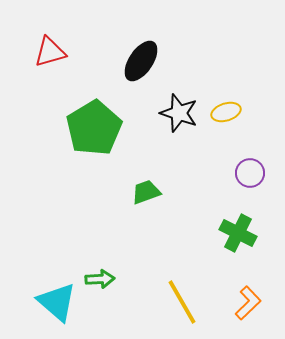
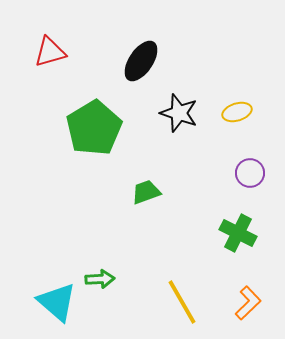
yellow ellipse: moved 11 px right
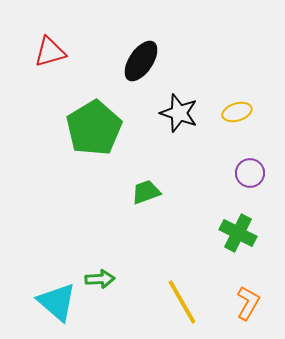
orange L-shape: rotated 16 degrees counterclockwise
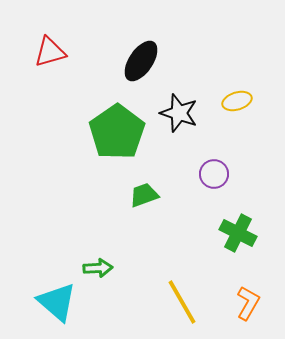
yellow ellipse: moved 11 px up
green pentagon: moved 23 px right, 4 px down; rotated 4 degrees counterclockwise
purple circle: moved 36 px left, 1 px down
green trapezoid: moved 2 px left, 3 px down
green arrow: moved 2 px left, 11 px up
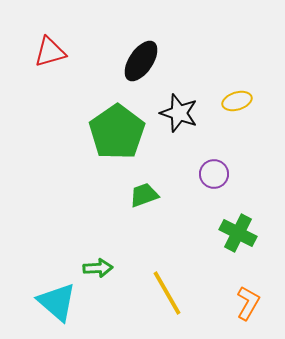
yellow line: moved 15 px left, 9 px up
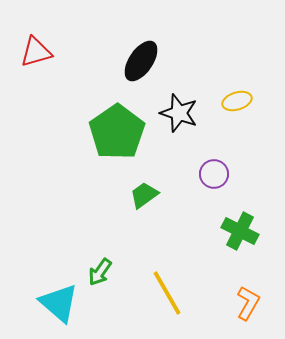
red triangle: moved 14 px left
green trapezoid: rotated 16 degrees counterclockwise
green cross: moved 2 px right, 2 px up
green arrow: moved 2 px right, 4 px down; rotated 128 degrees clockwise
cyan triangle: moved 2 px right, 1 px down
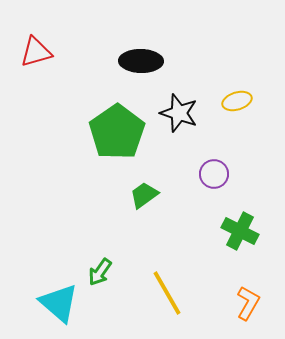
black ellipse: rotated 57 degrees clockwise
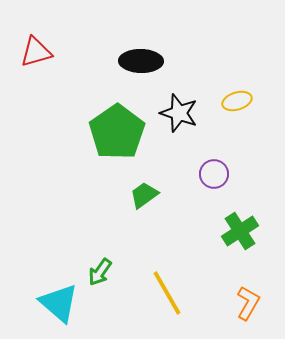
green cross: rotated 30 degrees clockwise
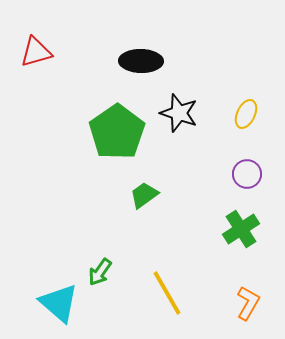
yellow ellipse: moved 9 px right, 13 px down; rotated 48 degrees counterclockwise
purple circle: moved 33 px right
green cross: moved 1 px right, 2 px up
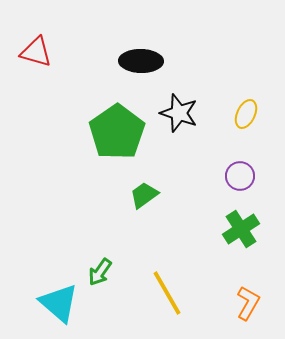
red triangle: rotated 32 degrees clockwise
purple circle: moved 7 px left, 2 px down
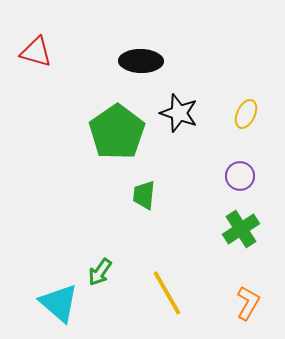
green trapezoid: rotated 48 degrees counterclockwise
